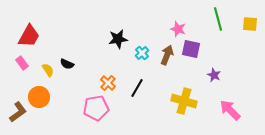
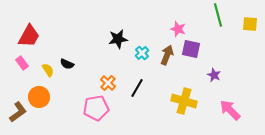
green line: moved 4 px up
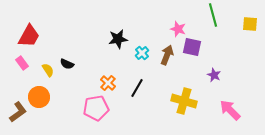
green line: moved 5 px left
purple square: moved 1 px right, 2 px up
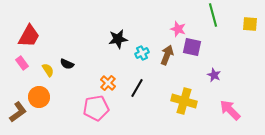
cyan cross: rotated 16 degrees clockwise
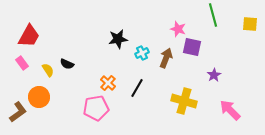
brown arrow: moved 1 px left, 3 px down
purple star: rotated 16 degrees clockwise
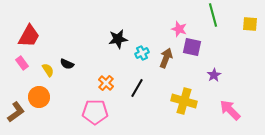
pink star: moved 1 px right
orange cross: moved 2 px left
pink pentagon: moved 1 px left, 4 px down; rotated 10 degrees clockwise
brown L-shape: moved 2 px left
